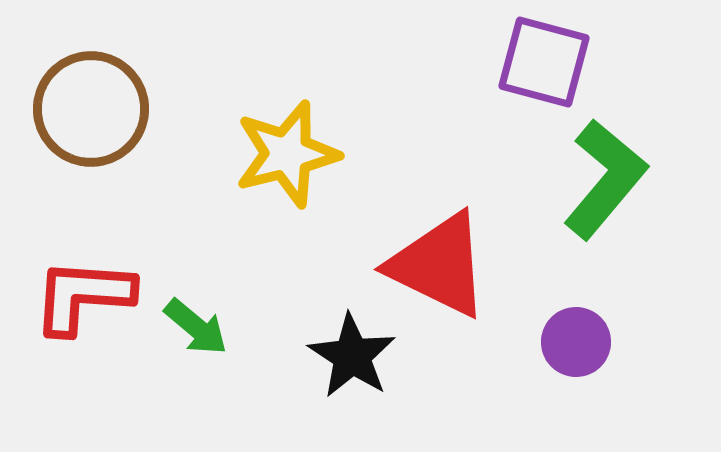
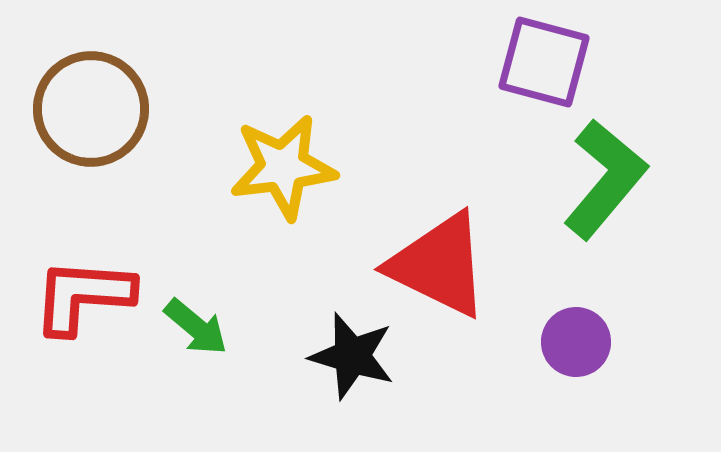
yellow star: moved 4 px left, 13 px down; rotated 7 degrees clockwise
black star: rotated 16 degrees counterclockwise
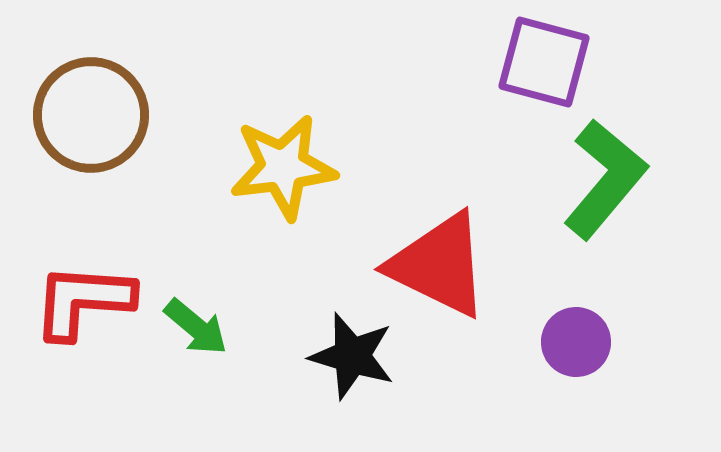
brown circle: moved 6 px down
red L-shape: moved 5 px down
